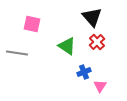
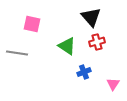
black triangle: moved 1 px left
red cross: rotated 28 degrees clockwise
pink triangle: moved 13 px right, 2 px up
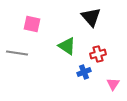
red cross: moved 1 px right, 12 px down
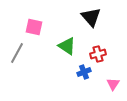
pink square: moved 2 px right, 3 px down
gray line: rotated 70 degrees counterclockwise
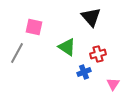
green triangle: moved 1 px down
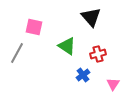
green triangle: moved 1 px up
blue cross: moved 1 px left, 3 px down; rotated 16 degrees counterclockwise
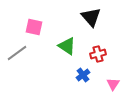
gray line: rotated 25 degrees clockwise
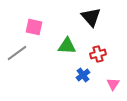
green triangle: rotated 30 degrees counterclockwise
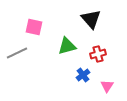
black triangle: moved 2 px down
green triangle: rotated 18 degrees counterclockwise
gray line: rotated 10 degrees clockwise
pink triangle: moved 6 px left, 2 px down
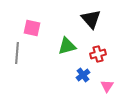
pink square: moved 2 px left, 1 px down
gray line: rotated 60 degrees counterclockwise
